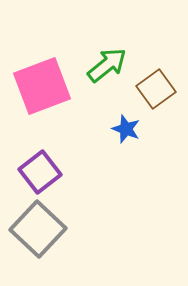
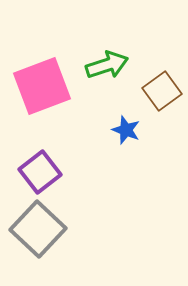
green arrow: rotated 21 degrees clockwise
brown square: moved 6 px right, 2 px down
blue star: moved 1 px down
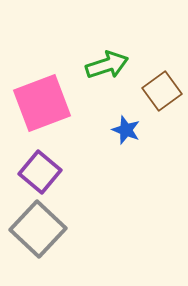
pink square: moved 17 px down
purple square: rotated 12 degrees counterclockwise
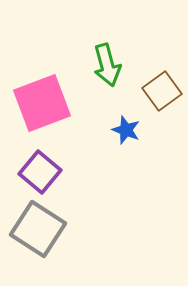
green arrow: rotated 93 degrees clockwise
gray square: rotated 10 degrees counterclockwise
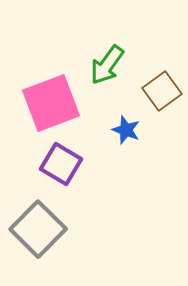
green arrow: rotated 51 degrees clockwise
pink square: moved 9 px right
purple square: moved 21 px right, 8 px up; rotated 9 degrees counterclockwise
gray square: rotated 12 degrees clockwise
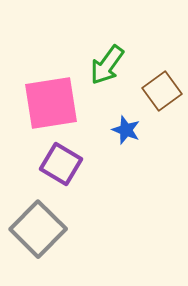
pink square: rotated 12 degrees clockwise
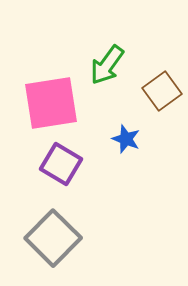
blue star: moved 9 px down
gray square: moved 15 px right, 9 px down
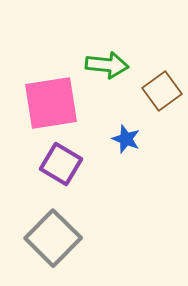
green arrow: rotated 120 degrees counterclockwise
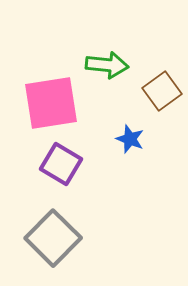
blue star: moved 4 px right
